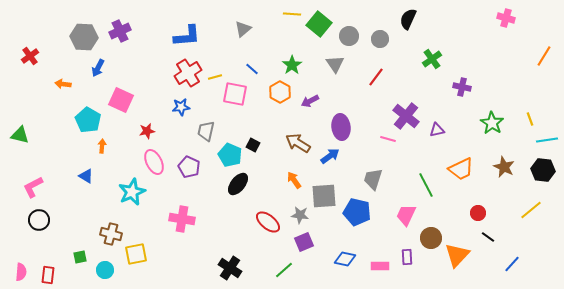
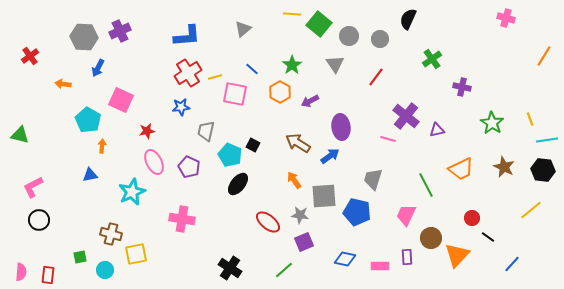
blue triangle at (86, 176): moved 4 px right, 1 px up; rotated 42 degrees counterclockwise
red circle at (478, 213): moved 6 px left, 5 px down
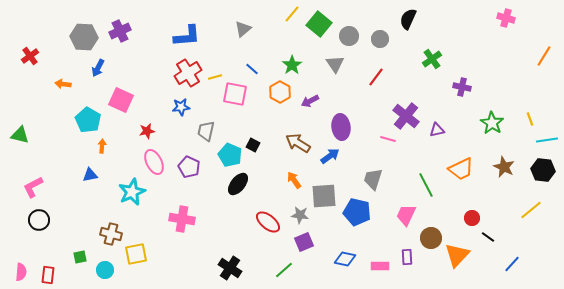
yellow line at (292, 14): rotated 54 degrees counterclockwise
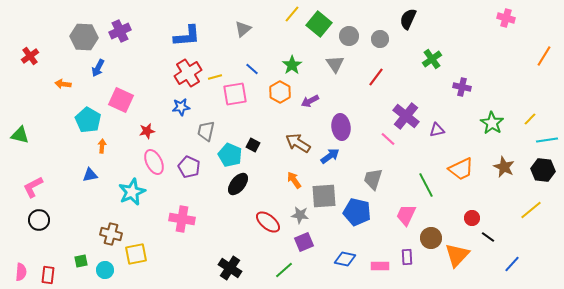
pink square at (235, 94): rotated 20 degrees counterclockwise
yellow line at (530, 119): rotated 64 degrees clockwise
pink line at (388, 139): rotated 28 degrees clockwise
green square at (80, 257): moved 1 px right, 4 px down
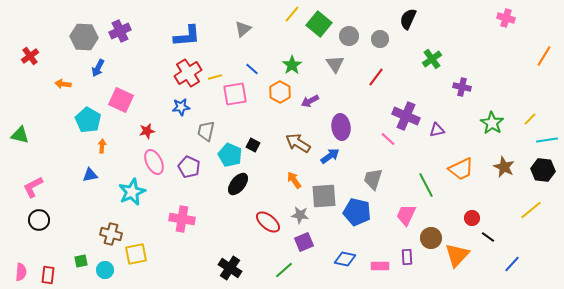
purple cross at (406, 116): rotated 16 degrees counterclockwise
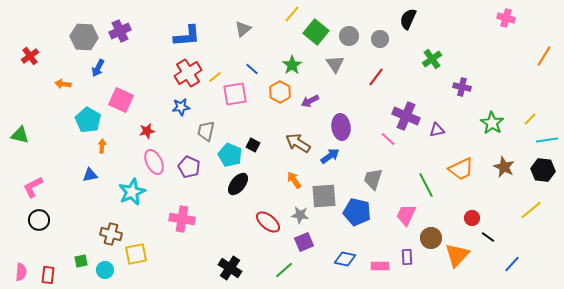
green square at (319, 24): moved 3 px left, 8 px down
yellow line at (215, 77): rotated 24 degrees counterclockwise
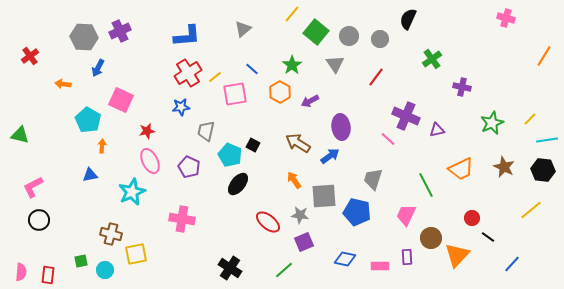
green star at (492, 123): rotated 15 degrees clockwise
pink ellipse at (154, 162): moved 4 px left, 1 px up
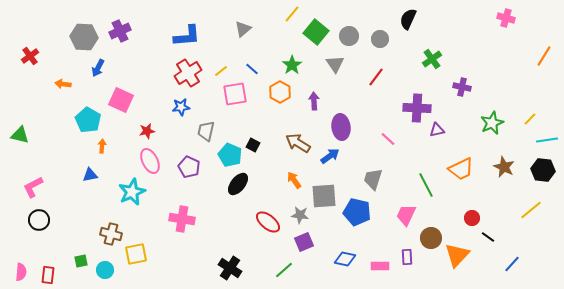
yellow line at (215, 77): moved 6 px right, 6 px up
purple arrow at (310, 101): moved 4 px right; rotated 114 degrees clockwise
purple cross at (406, 116): moved 11 px right, 8 px up; rotated 20 degrees counterclockwise
